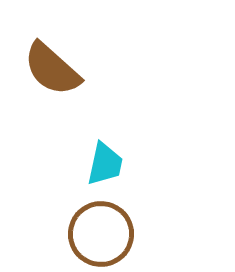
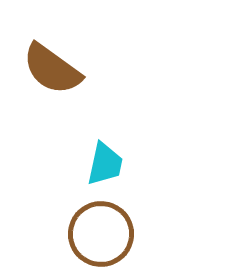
brown semicircle: rotated 6 degrees counterclockwise
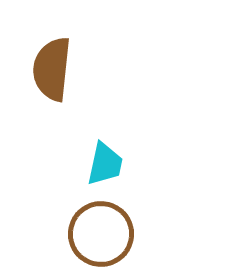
brown semicircle: rotated 60 degrees clockwise
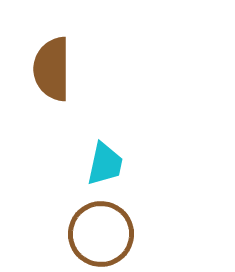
brown semicircle: rotated 6 degrees counterclockwise
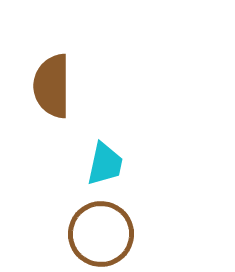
brown semicircle: moved 17 px down
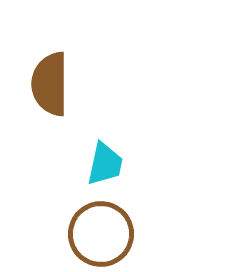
brown semicircle: moved 2 px left, 2 px up
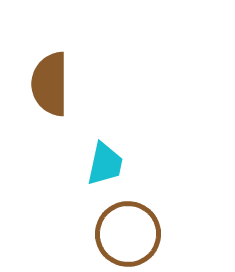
brown circle: moved 27 px right
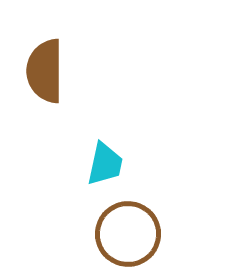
brown semicircle: moved 5 px left, 13 px up
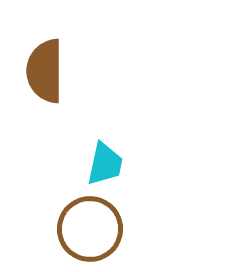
brown circle: moved 38 px left, 5 px up
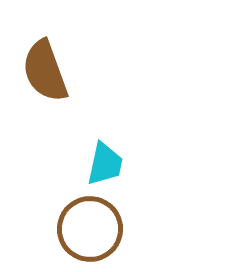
brown semicircle: rotated 20 degrees counterclockwise
